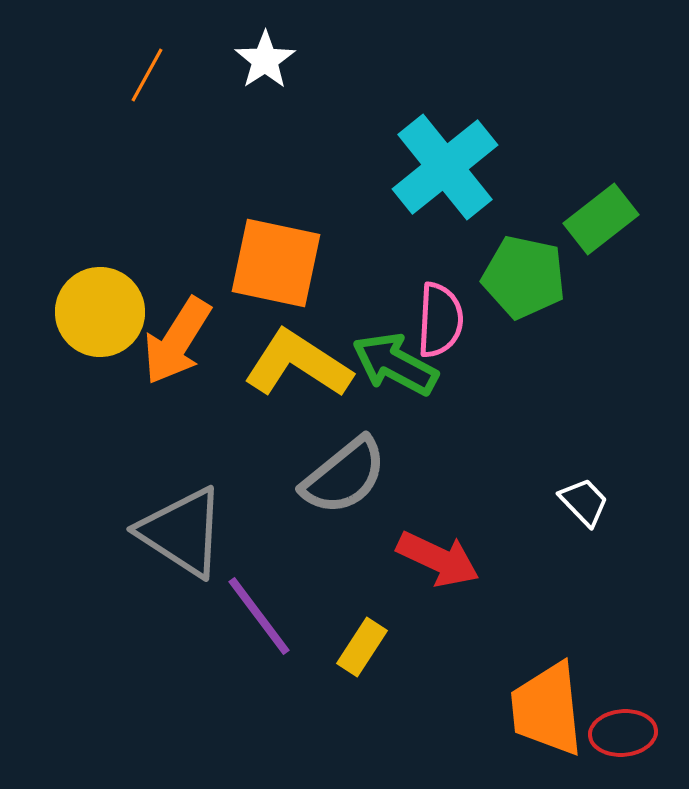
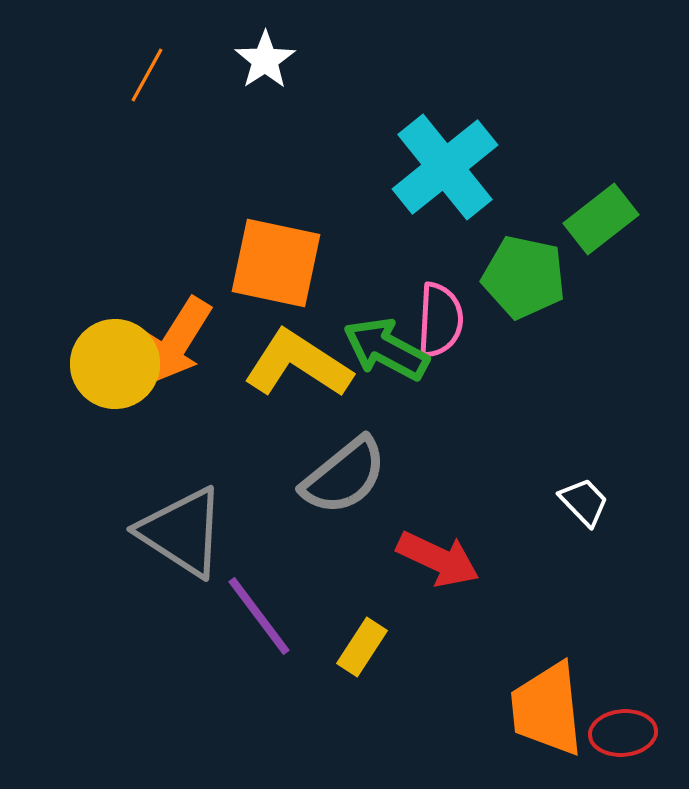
yellow circle: moved 15 px right, 52 px down
green arrow: moved 9 px left, 15 px up
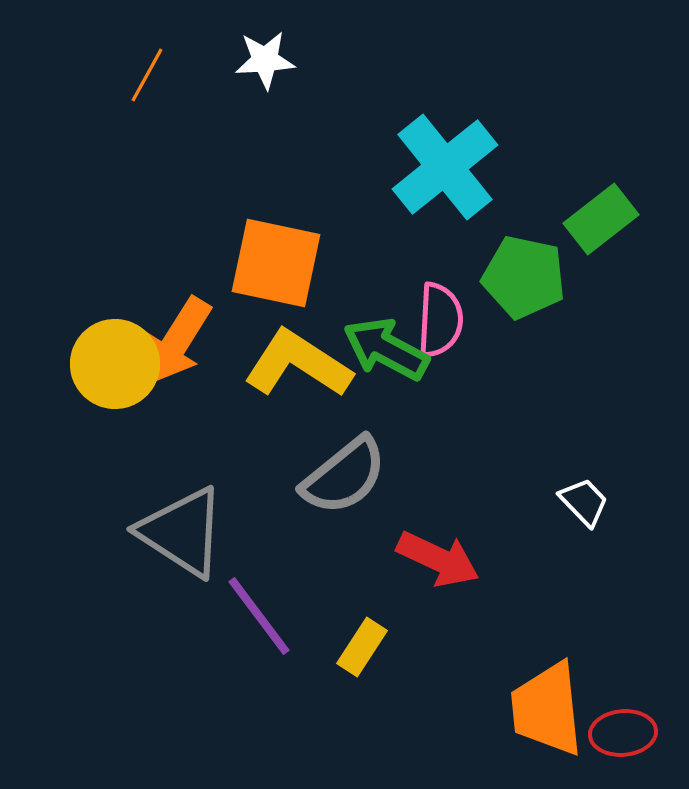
white star: rotated 30 degrees clockwise
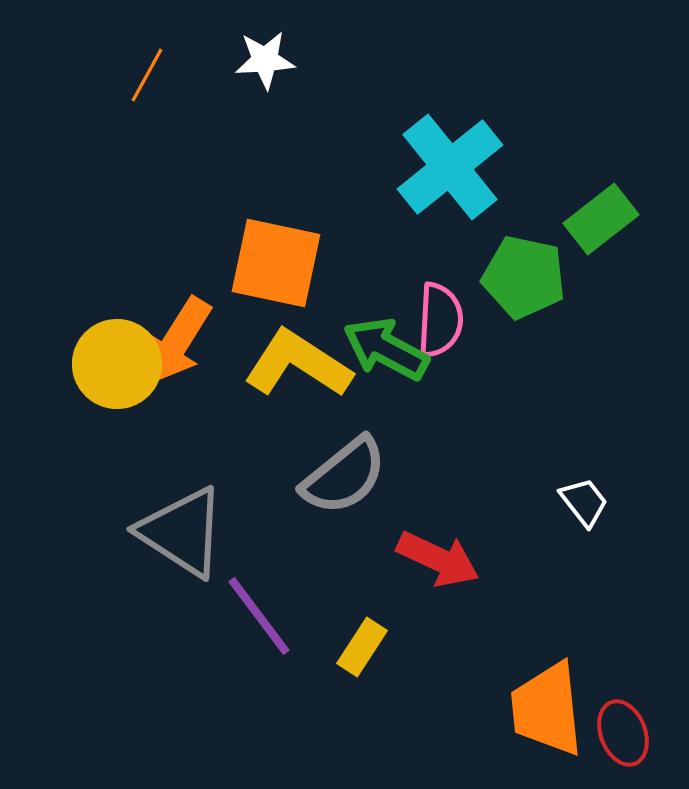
cyan cross: moved 5 px right
yellow circle: moved 2 px right
white trapezoid: rotated 6 degrees clockwise
red ellipse: rotated 74 degrees clockwise
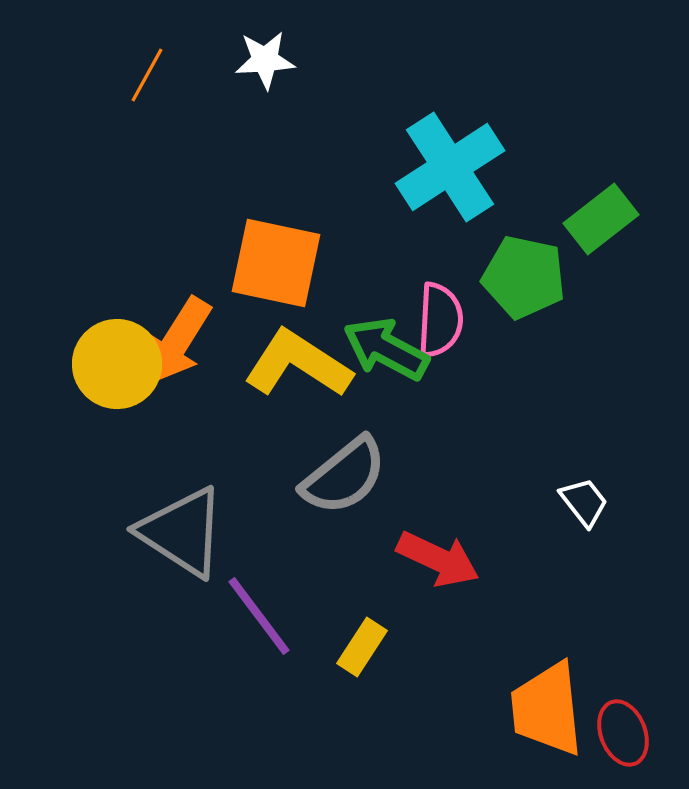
cyan cross: rotated 6 degrees clockwise
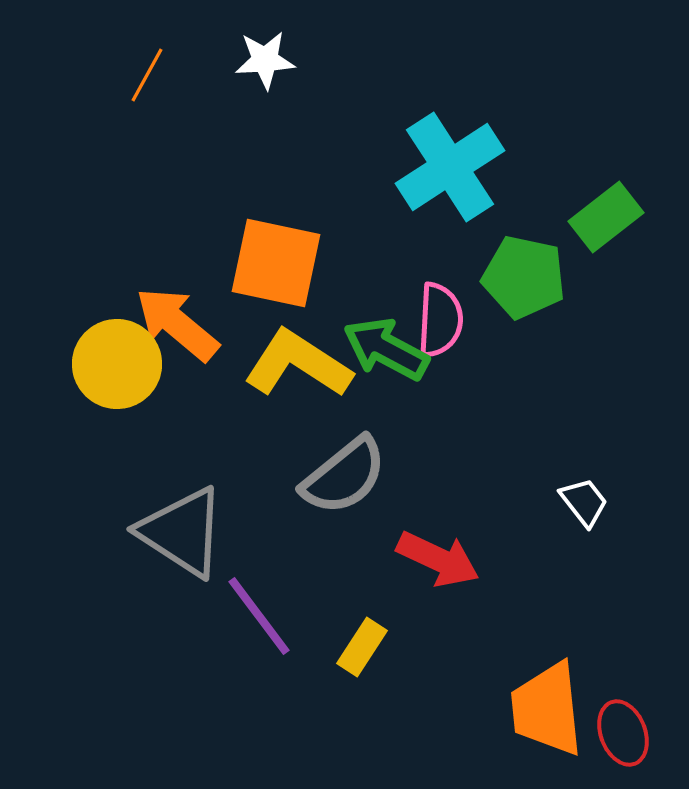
green rectangle: moved 5 px right, 2 px up
orange arrow: moved 17 px up; rotated 98 degrees clockwise
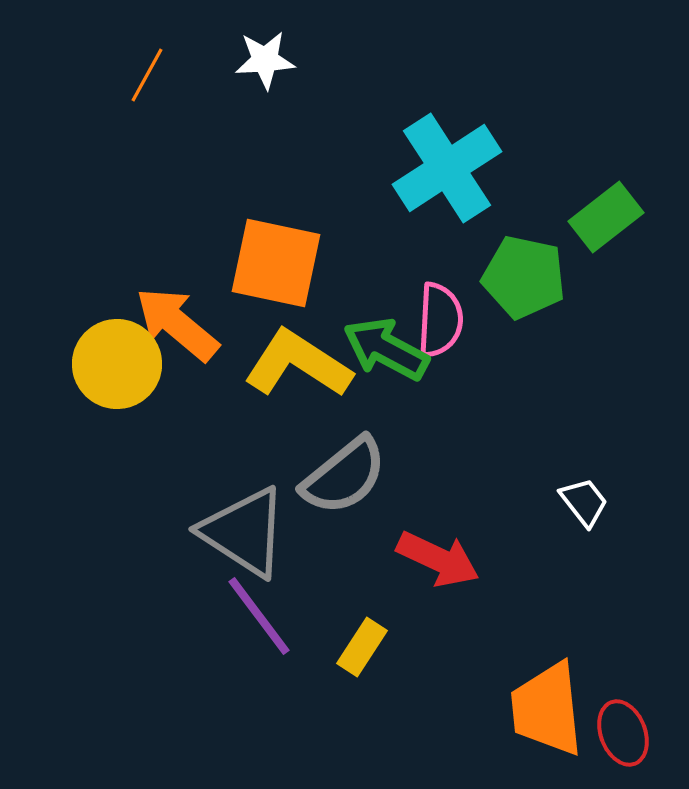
cyan cross: moved 3 px left, 1 px down
gray triangle: moved 62 px right
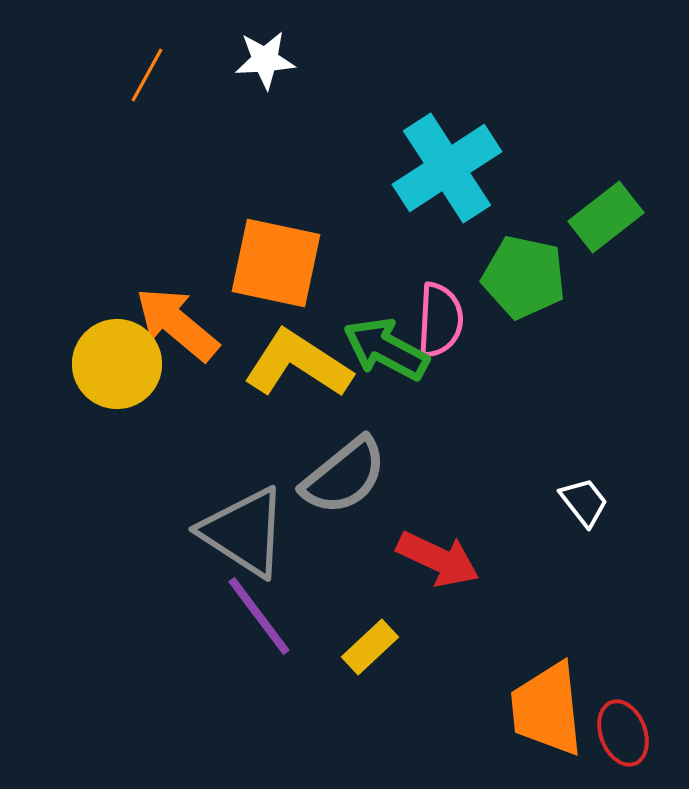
yellow rectangle: moved 8 px right; rotated 14 degrees clockwise
